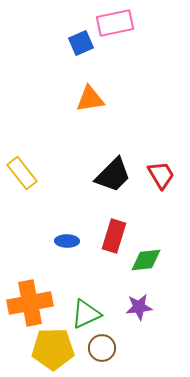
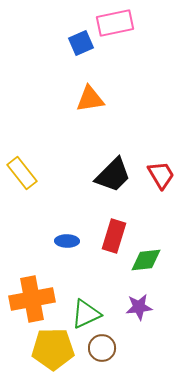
orange cross: moved 2 px right, 4 px up
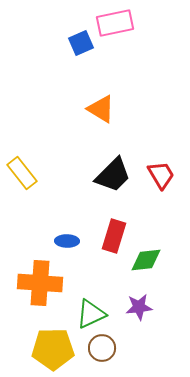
orange triangle: moved 11 px right, 10 px down; rotated 40 degrees clockwise
orange cross: moved 8 px right, 16 px up; rotated 15 degrees clockwise
green triangle: moved 5 px right
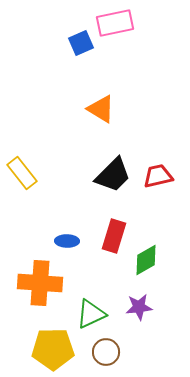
red trapezoid: moved 3 px left, 1 px down; rotated 72 degrees counterclockwise
green diamond: rotated 24 degrees counterclockwise
brown circle: moved 4 px right, 4 px down
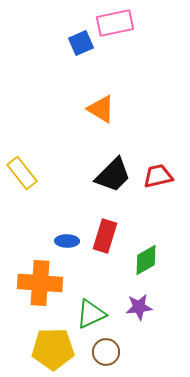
red rectangle: moved 9 px left
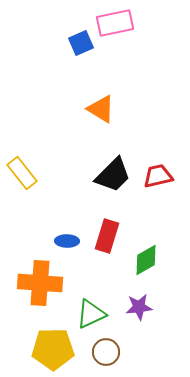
red rectangle: moved 2 px right
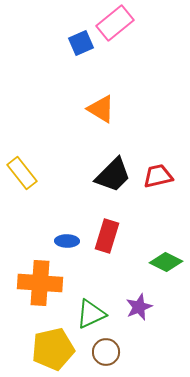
pink rectangle: rotated 27 degrees counterclockwise
green diamond: moved 20 px right, 2 px down; rotated 56 degrees clockwise
purple star: rotated 16 degrees counterclockwise
yellow pentagon: rotated 12 degrees counterclockwise
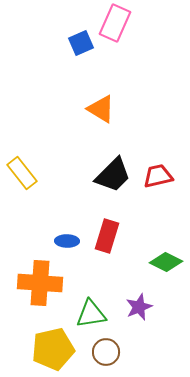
pink rectangle: rotated 27 degrees counterclockwise
green triangle: rotated 16 degrees clockwise
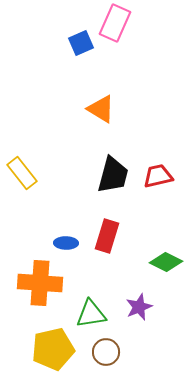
black trapezoid: rotated 30 degrees counterclockwise
blue ellipse: moved 1 px left, 2 px down
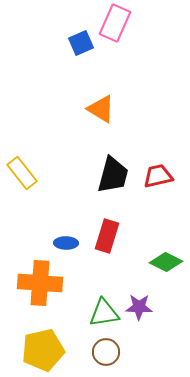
purple star: rotated 24 degrees clockwise
green triangle: moved 13 px right, 1 px up
yellow pentagon: moved 10 px left, 1 px down
